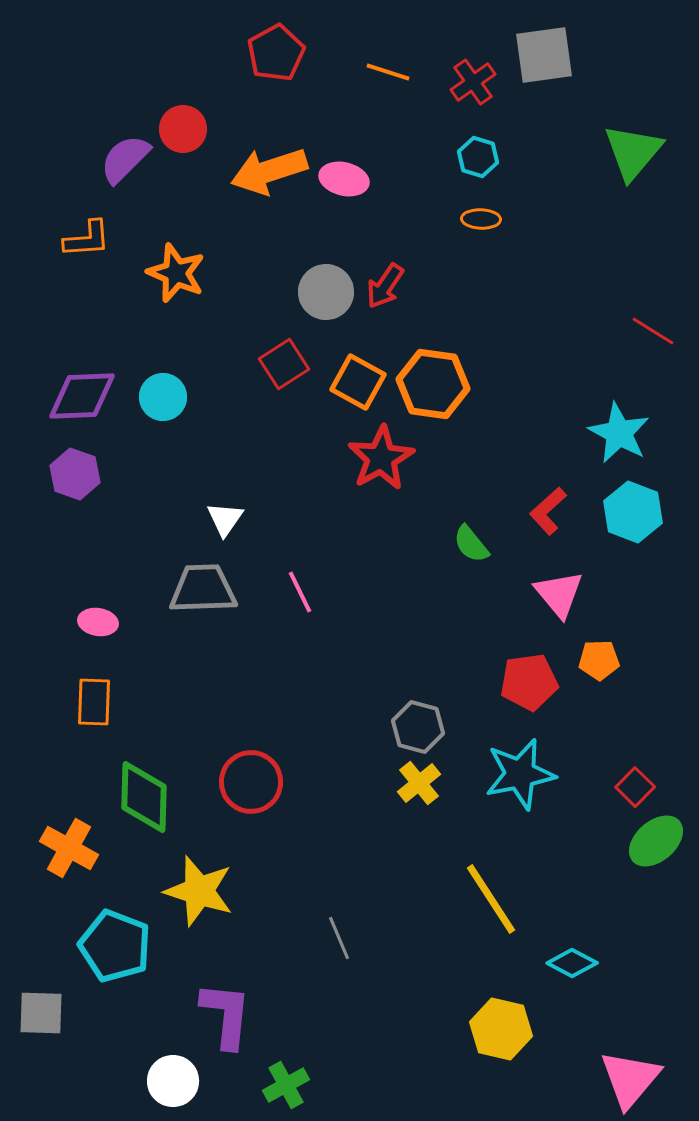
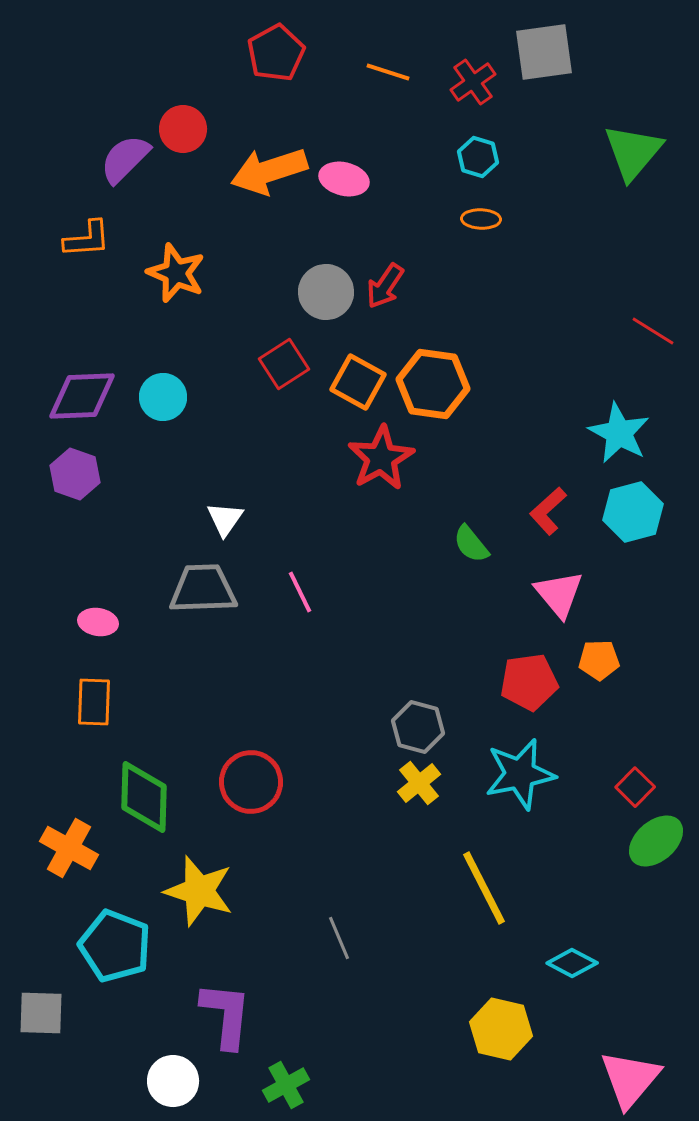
gray square at (544, 55): moved 3 px up
cyan hexagon at (633, 512): rotated 24 degrees clockwise
yellow line at (491, 899): moved 7 px left, 11 px up; rotated 6 degrees clockwise
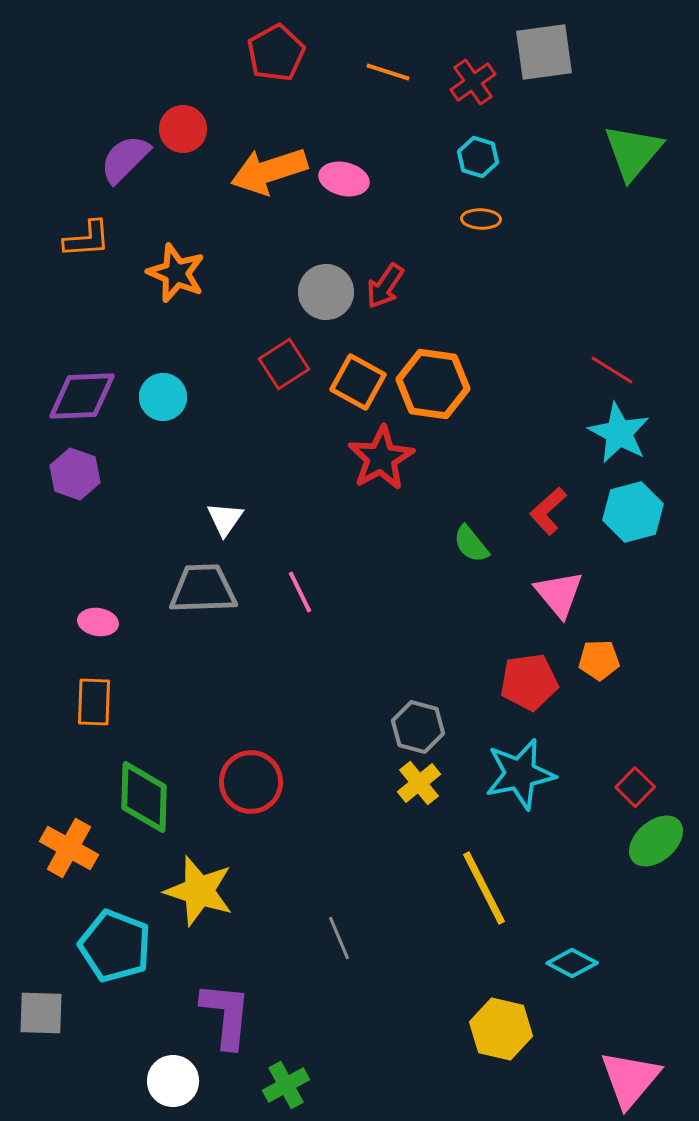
red line at (653, 331): moved 41 px left, 39 px down
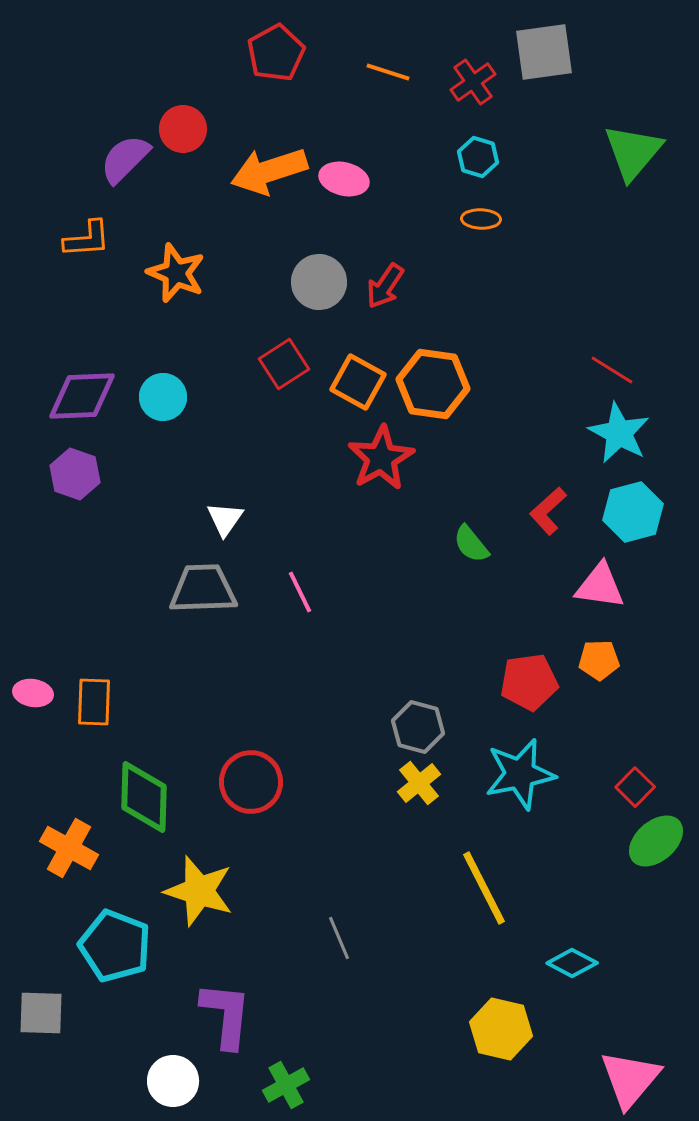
gray circle at (326, 292): moved 7 px left, 10 px up
pink triangle at (559, 594): moved 41 px right, 8 px up; rotated 42 degrees counterclockwise
pink ellipse at (98, 622): moved 65 px left, 71 px down
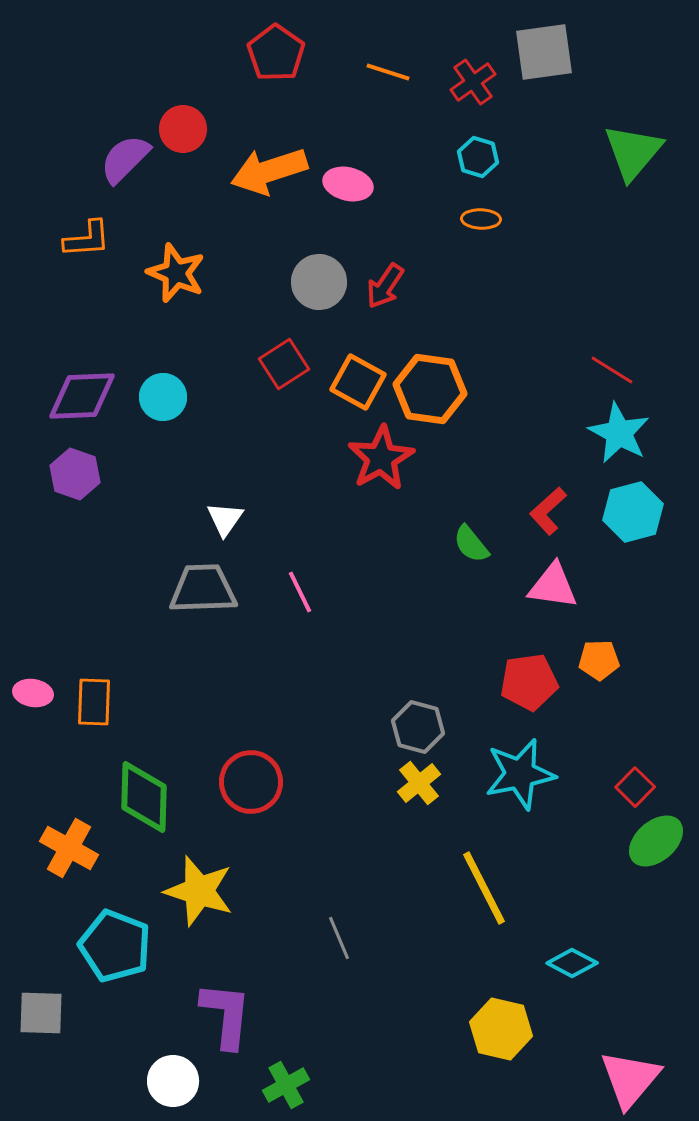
red pentagon at (276, 53): rotated 8 degrees counterclockwise
pink ellipse at (344, 179): moved 4 px right, 5 px down
orange hexagon at (433, 384): moved 3 px left, 5 px down
pink triangle at (600, 586): moved 47 px left
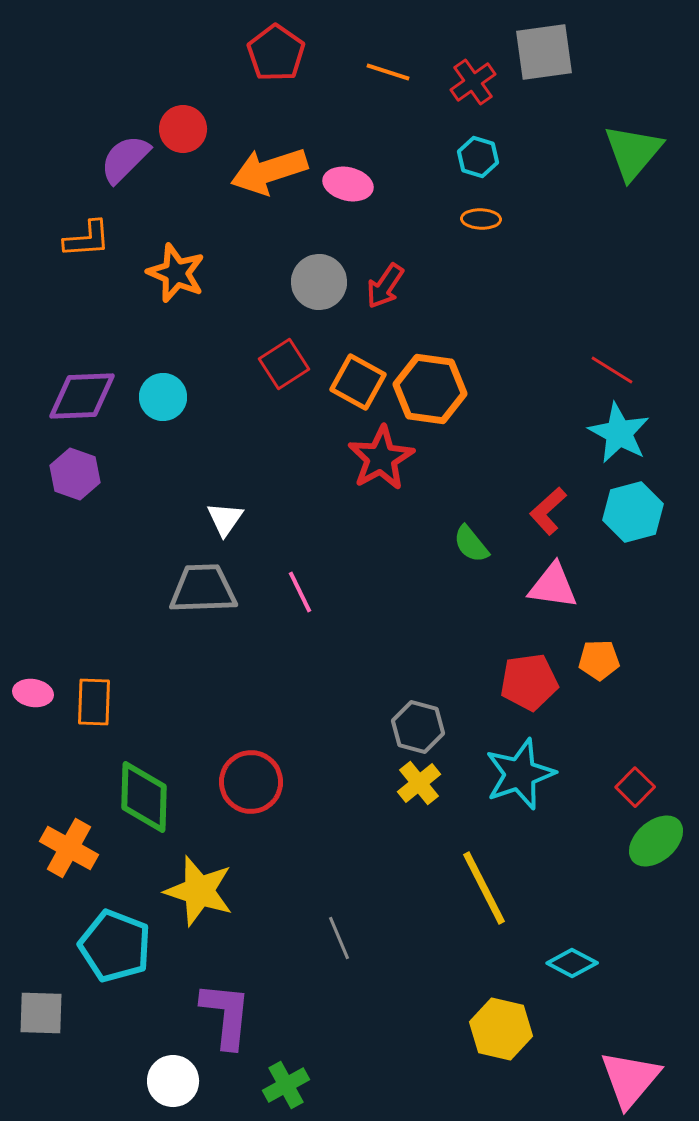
cyan star at (520, 774): rotated 8 degrees counterclockwise
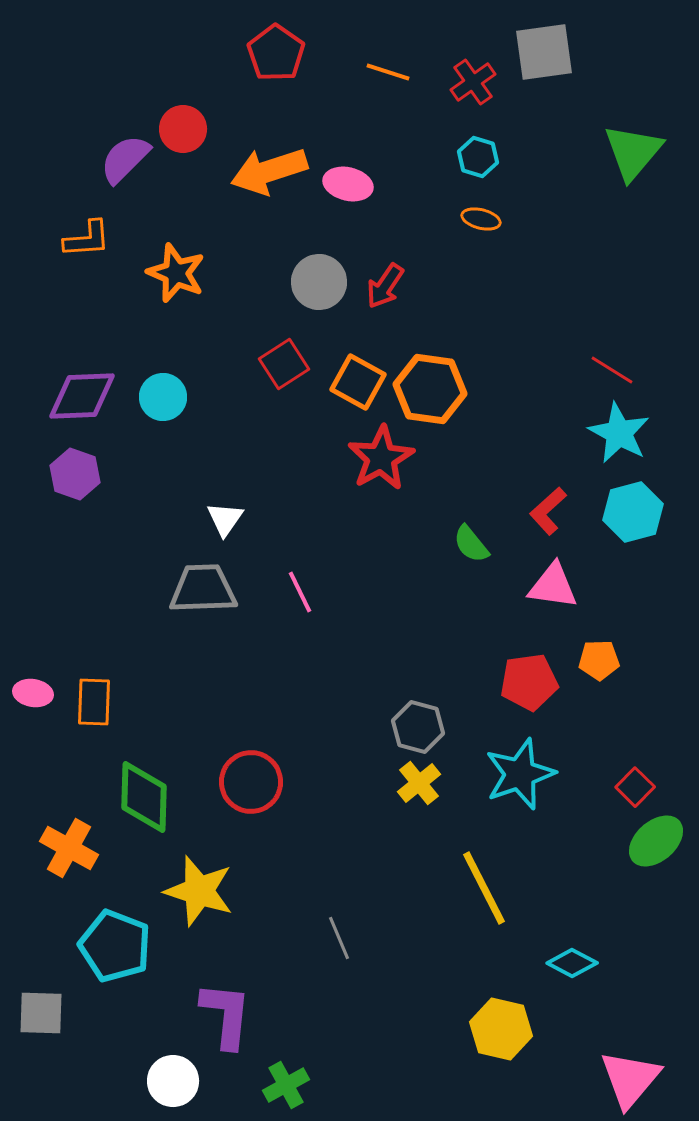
orange ellipse at (481, 219): rotated 12 degrees clockwise
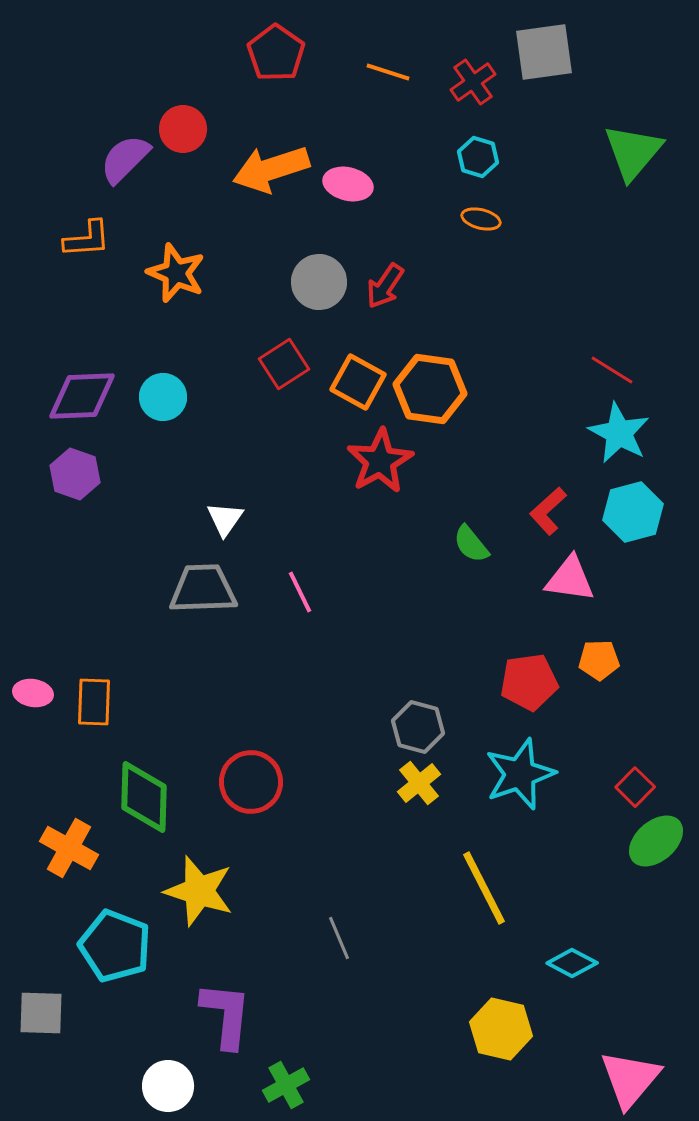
orange arrow at (269, 171): moved 2 px right, 2 px up
red star at (381, 458): moved 1 px left, 3 px down
pink triangle at (553, 586): moved 17 px right, 7 px up
white circle at (173, 1081): moved 5 px left, 5 px down
